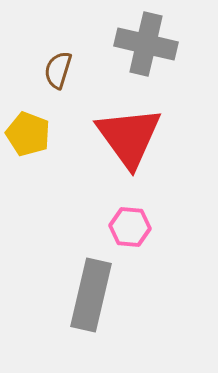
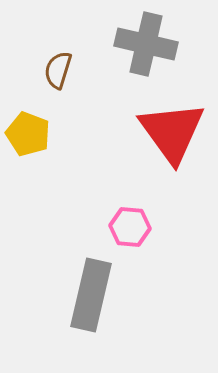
red triangle: moved 43 px right, 5 px up
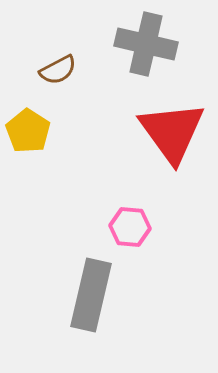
brown semicircle: rotated 135 degrees counterclockwise
yellow pentagon: moved 3 px up; rotated 12 degrees clockwise
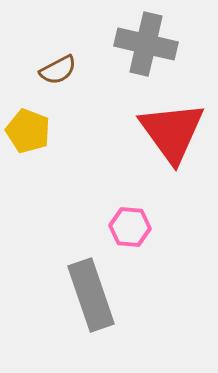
yellow pentagon: rotated 12 degrees counterclockwise
gray rectangle: rotated 32 degrees counterclockwise
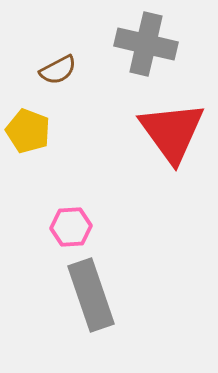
pink hexagon: moved 59 px left; rotated 9 degrees counterclockwise
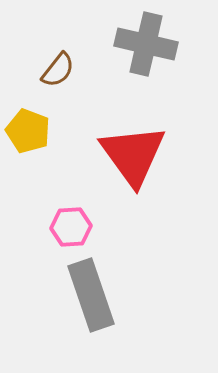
brown semicircle: rotated 24 degrees counterclockwise
red triangle: moved 39 px left, 23 px down
